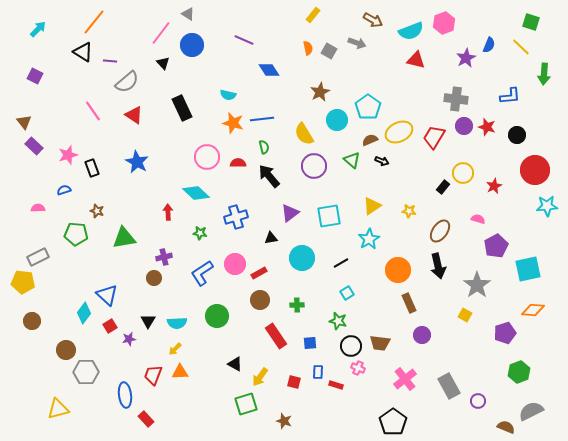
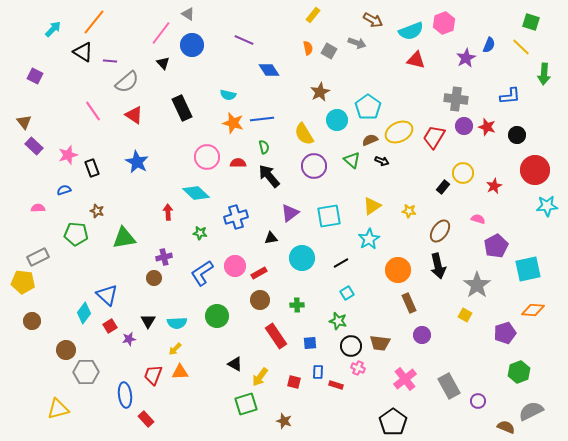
cyan arrow at (38, 29): moved 15 px right
pink circle at (235, 264): moved 2 px down
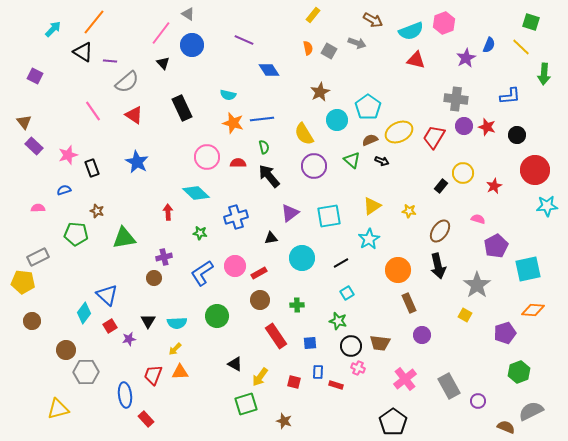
black rectangle at (443, 187): moved 2 px left, 1 px up
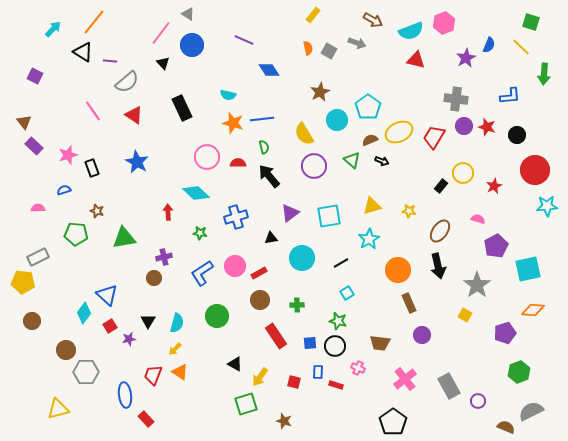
yellow triangle at (372, 206): rotated 18 degrees clockwise
cyan semicircle at (177, 323): rotated 72 degrees counterclockwise
black circle at (351, 346): moved 16 px left
orange triangle at (180, 372): rotated 36 degrees clockwise
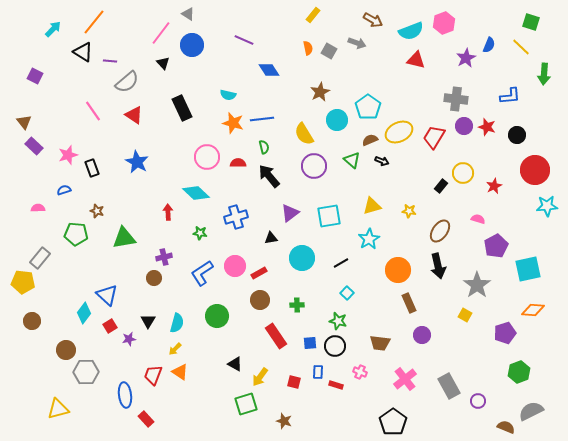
gray rectangle at (38, 257): moved 2 px right, 1 px down; rotated 25 degrees counterclockwise
cyan square at (347, 293): rotated 16 degrees counterclockwise
pink cross at (358, 368): moved 2 px right, 4 px down
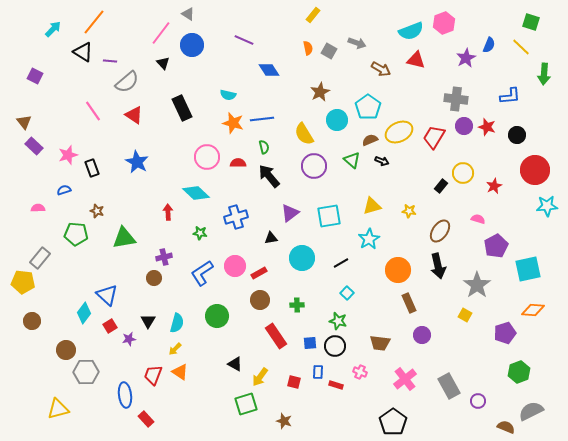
brown arrow at (373, 20): moved 8 px right, 49 px down
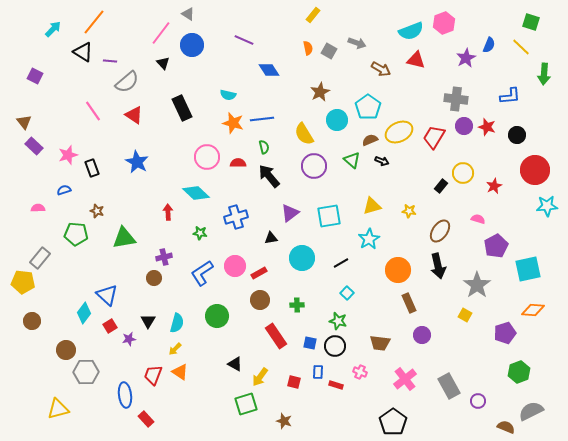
blue square at (310, 343): rotated 16 degrees clockwise
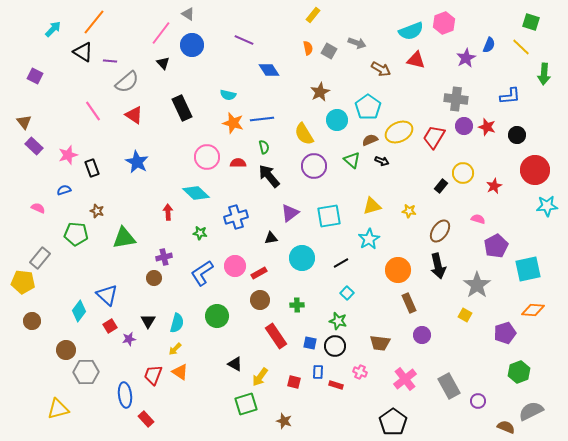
pink semicircle at (38, 208): rotated 24 degrees clockwise
cyan diamond at (84, 313): moved 5 px left, 2 px up
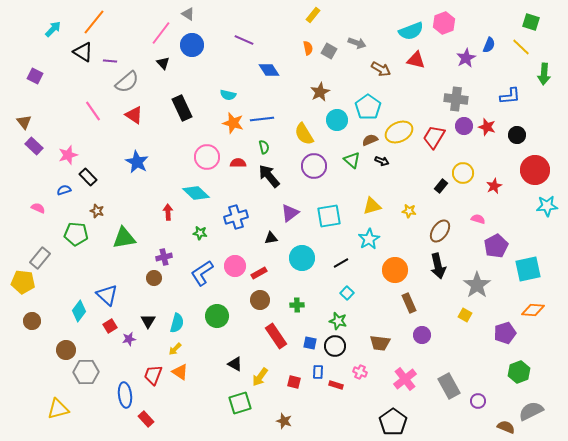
black rectangle at (92, 168): moved 4 px left, 9 px down; rotated 24 degrees counterclockwise
orange circle at (398, 270): moved 3 px left
green square at (246, 404): moved 6 px left, 1 px up
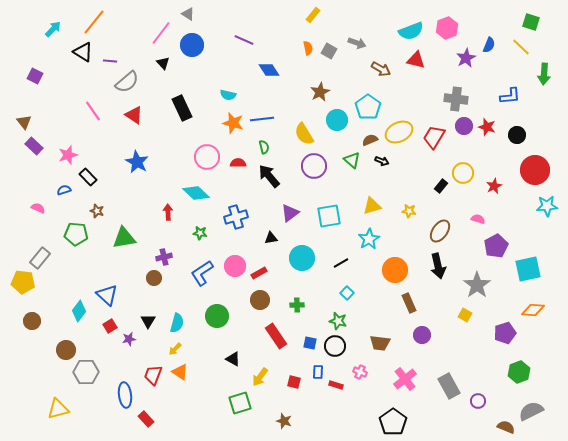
pink hexagon at (444, 23): moved 3 px right, 5 px down
black triangle at (235, 364): moved 2 px left, 5 px up
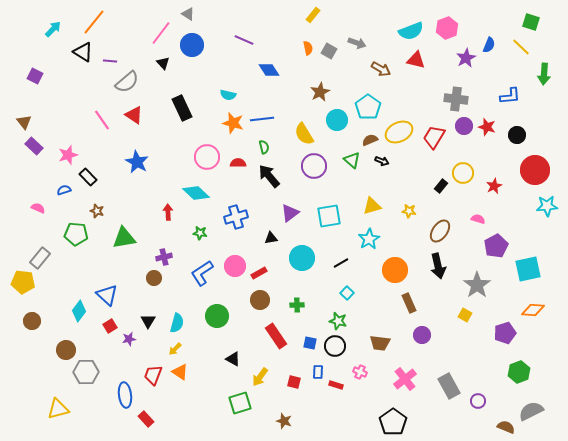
pink line at (93, 111): moved 9 px right, 9 px down
